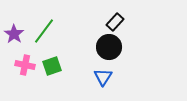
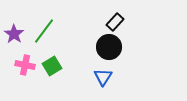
green square: rotated 12 degrees counterclockwise
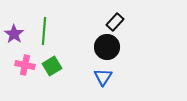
green line: rotated 32 degrees counterclockwise
black circle: moved 2 px left
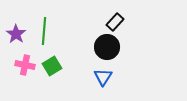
purple star: moved 2 px right
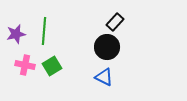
purple star: rotated 24 degrees clockwise
blue triangle: moved 1 px right; rotated 36 degrees counterclockwise
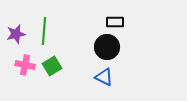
black rectangle: rotated 48 degrees clockwise
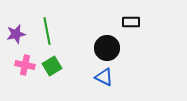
black rectangle: moved 16 px right
green line: moved 3 px right; rotated 16 degrees counterclockwise
black circle: moved 1 px down
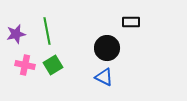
green square: moved 1 px right, 1 px up
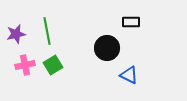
pink cross: rotated 24 degrees counterclockwise
blue triangle: moved 25 px right, 2 px up
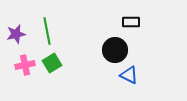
black circle: moved 8 px right, 2 px down
green square: moved 1 px left, 2 px up
